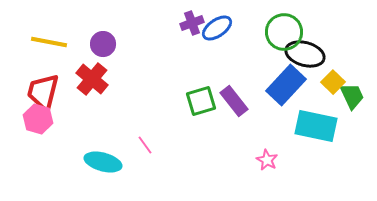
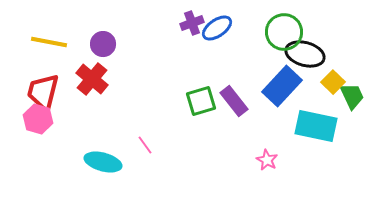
blue rectangle: moved 4 px left, 1 px down
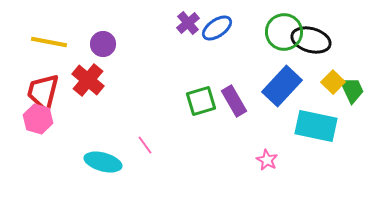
purple cross: moved 4 px left; rotated 20 degrees counterclockwise
black ellipse: moved 6 px right, 14 px up
red cross: moved 4 px left, 1 px down
green trapezoid: moved 6 px up
purple rectangle: rotated 8 degrees clockwise
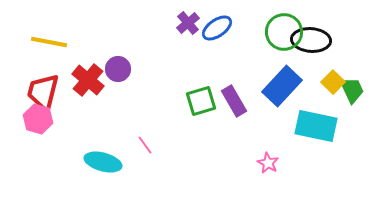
black ellipse: rotated 12 degrees counterclockwise
purple circle: moved 15 px right, 25 px down
pink star: moved 1 px right, 3 px down
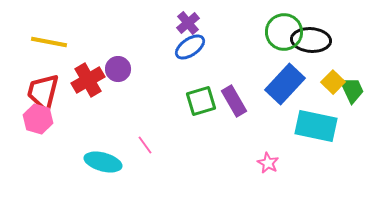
blue ellipse: moved 27 px left, 19 px down
red cross: rotated 20 degrees clockwise
blue rectangle: moved 3 px right, 2 px up
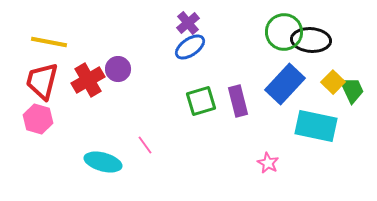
red trapezoid: moved 1 px left, 11 px up
purple rectangle: moved 4 px right; rotated 16 degrees clockwise
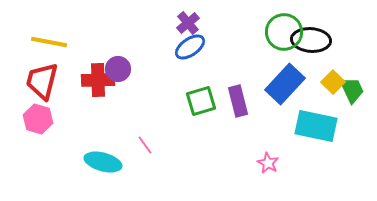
red cross: moved 10 px right; rotated 28 degrees clockwise
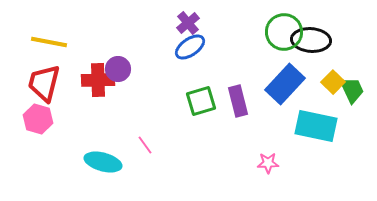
red trapezoid: moved 2 px right, 2 px down
pink star: rotated 30 degrees counterclockwise
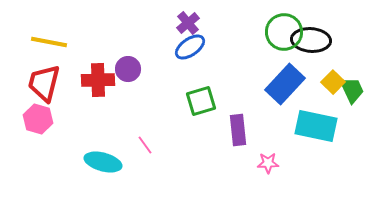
purple circle: moved 10 px right
purple rectangle: moved 29 px down; rotated 8 degrees clockwise
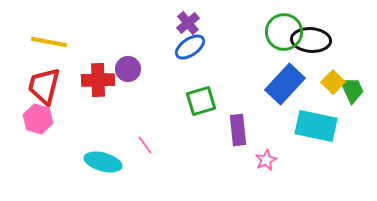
red trapezoid: moved 3 px down
pink star: moved 2 px left, 3 px up; rotated 25 degrees counterclockwise
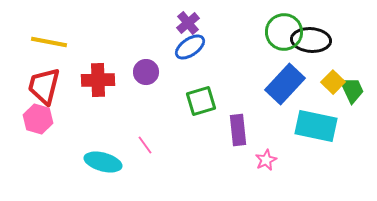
purple circle: moved 18 px right, 3 px down
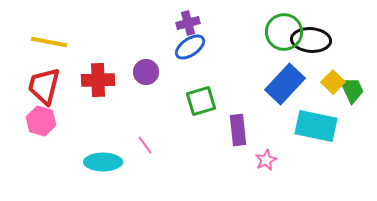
purple cross: rotated 25 degrees clockwise
pink hexagon: moved 3 px right, 2 px down
cyan ellipse: rotated 15 degrees counterclockwise
